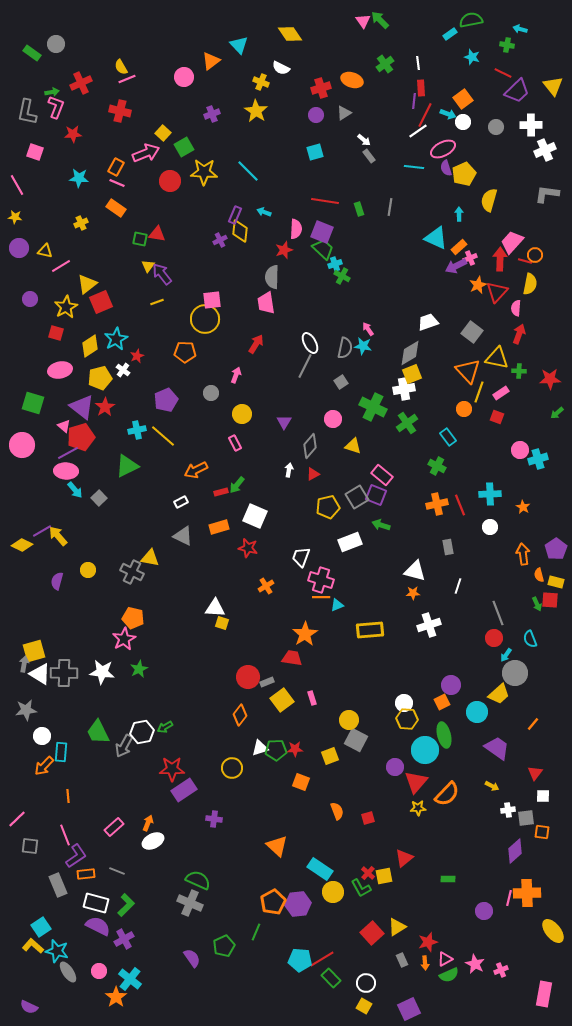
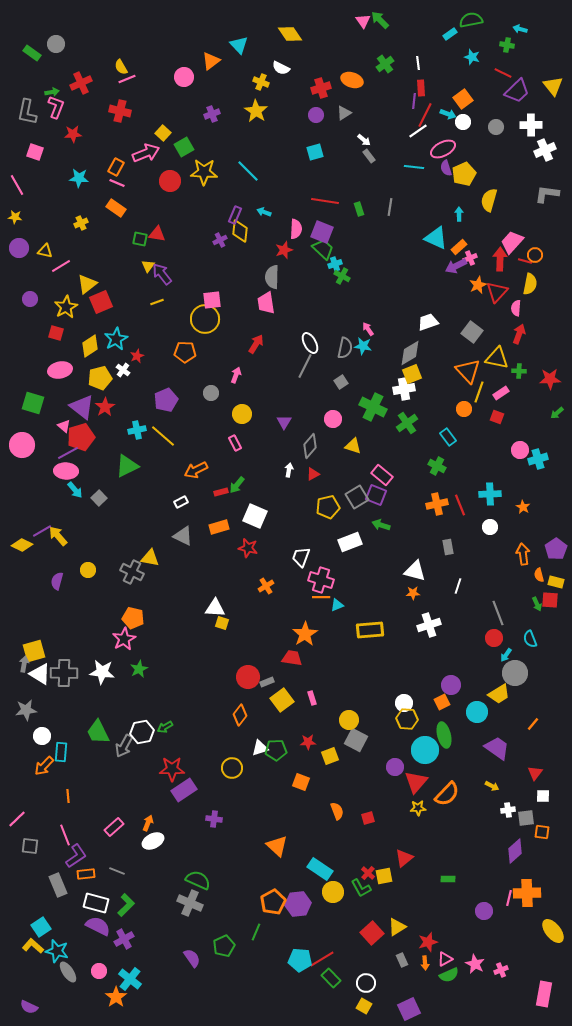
yellow trapezoid at (499, 694): rotated 10 degrees clockwise
red star at (295, 749): moved 13 px right, 7 px up
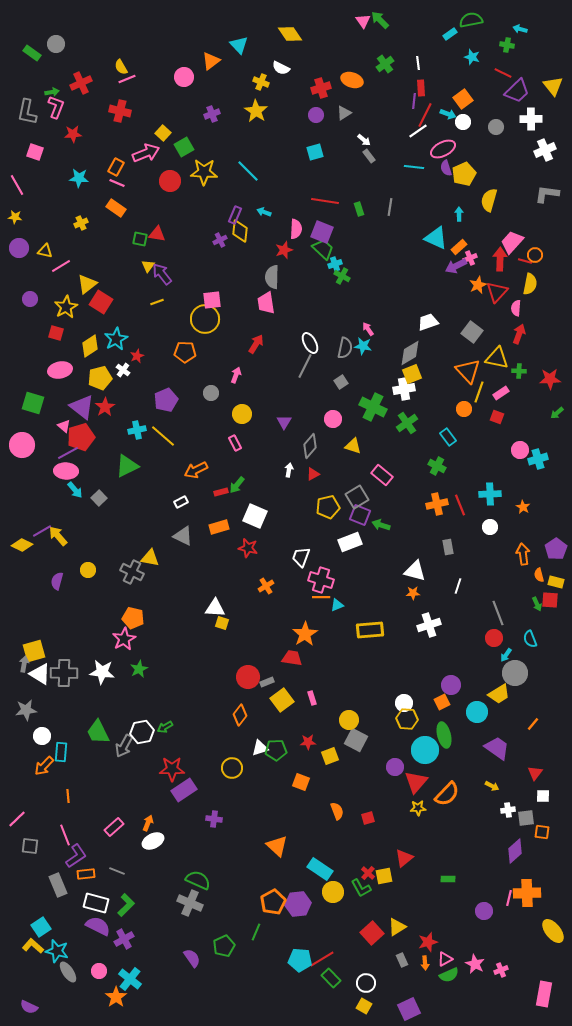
white cross at (531, 125): moved 6 px up
red square at (101, 302): rotated 35 degrees counterclockwise
purple square at (376, 495): moved 16 px left, 20 px down
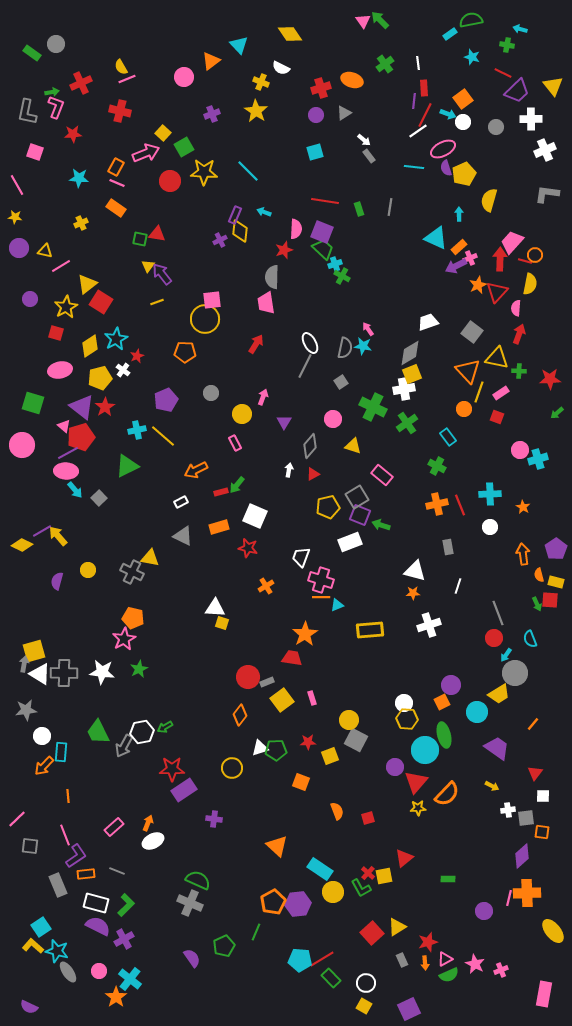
red rectangle at (421, 88): moved 3 px right
pink arrow at (236, 375): moved 27 px right, 22 px down
purple diamond at (515, 851): moved 7 px right, 5 px down
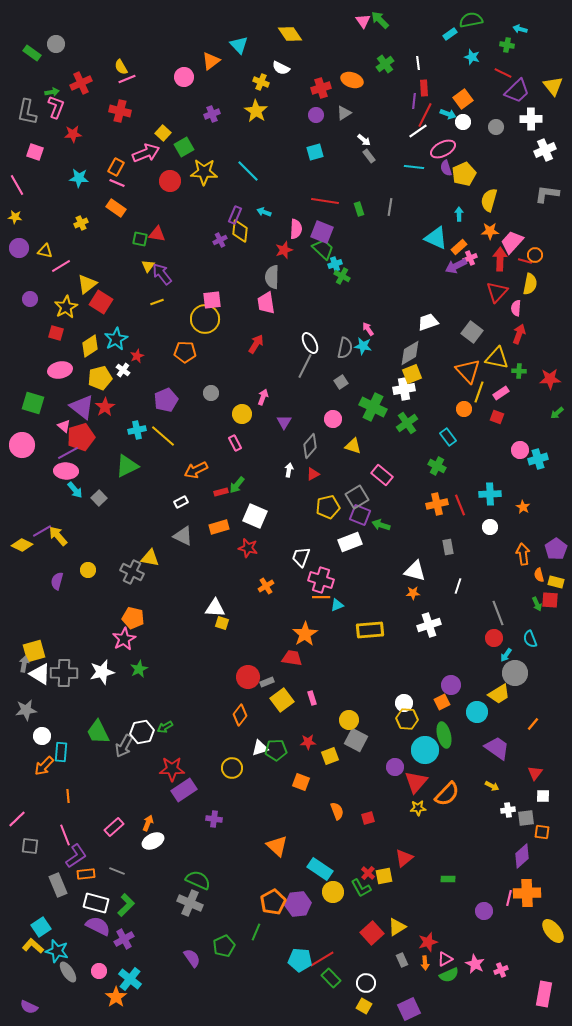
orange star at (478, 285): moved 12 px right, 54 px up; rotated 24 degrees clockwise
white star at (102, 672): rotated 20 degrees counterclockwise
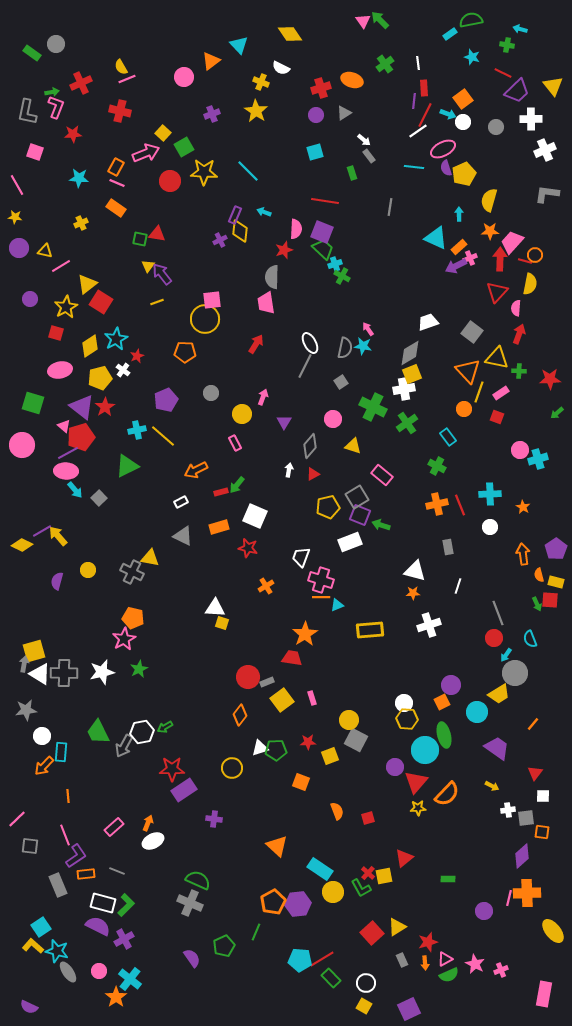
green rectangle at (359, 209): moved 7 px left, 36 px up
white rectangle at (96, 903): moved 7 px right
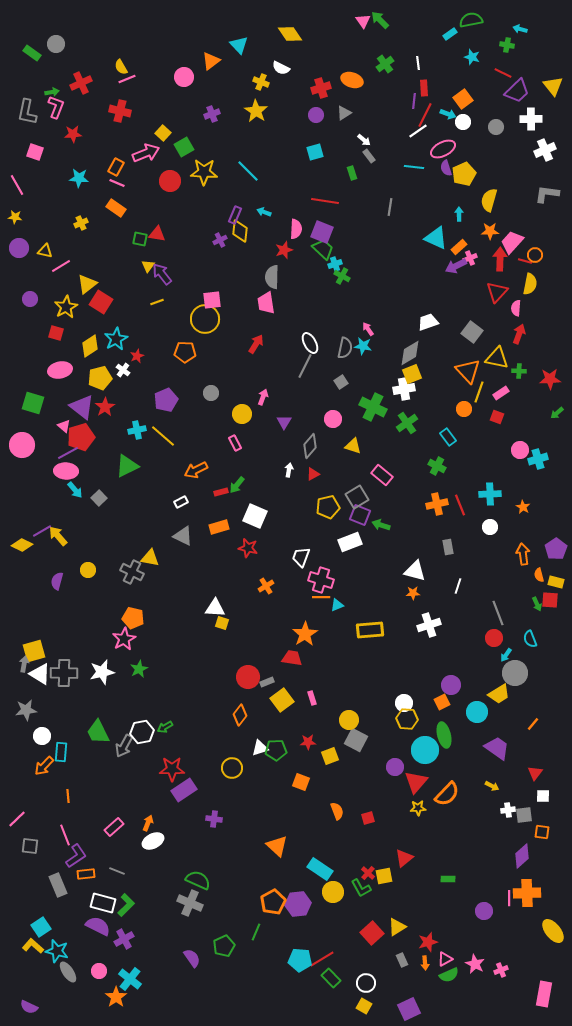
gray square at (526, 818): moved 2 px left, 3 px up
pink line at (509, 898): rotated 14 degrees counterclockwise
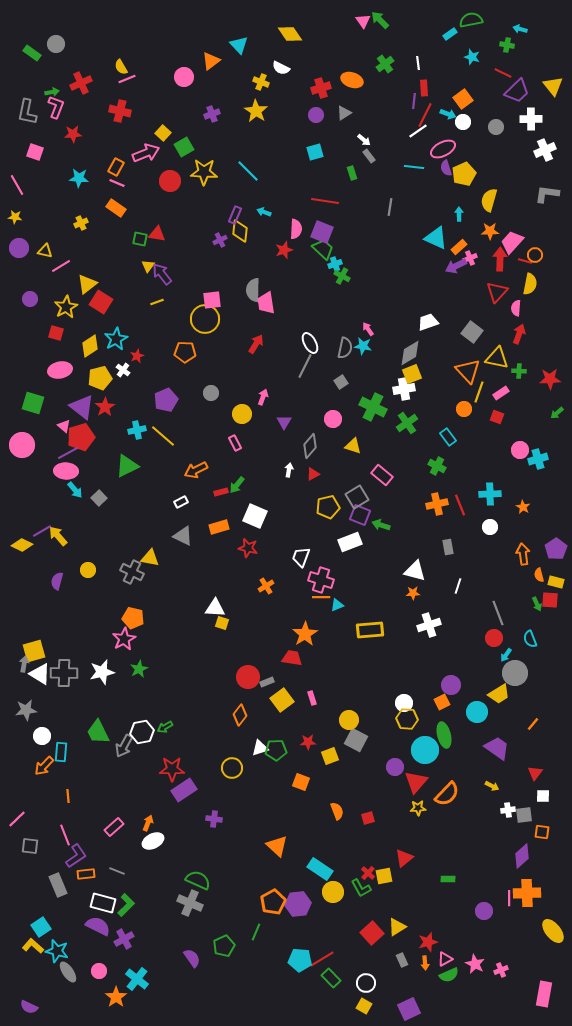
gray semicircle at (272, 277): moved 19 px left, 13 px down
cyan cross at (130, 979): moved 7 px right
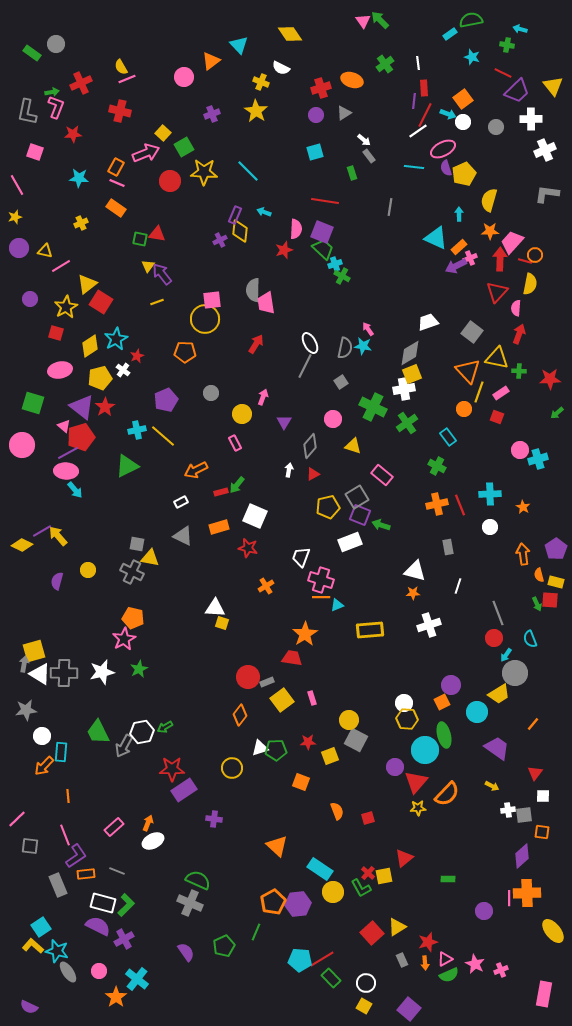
yellow star at (15, 217): rotated 24 degrees counterclockwise
gray square at (99, 498): moved 38 px right, 46 px down; rotated 35 degrees counterclockwise
purple semicircle at (192, 958): moved 6 px left, 6 px up
purple square at (409, 1009): rotated 25 degrees counterclockwise
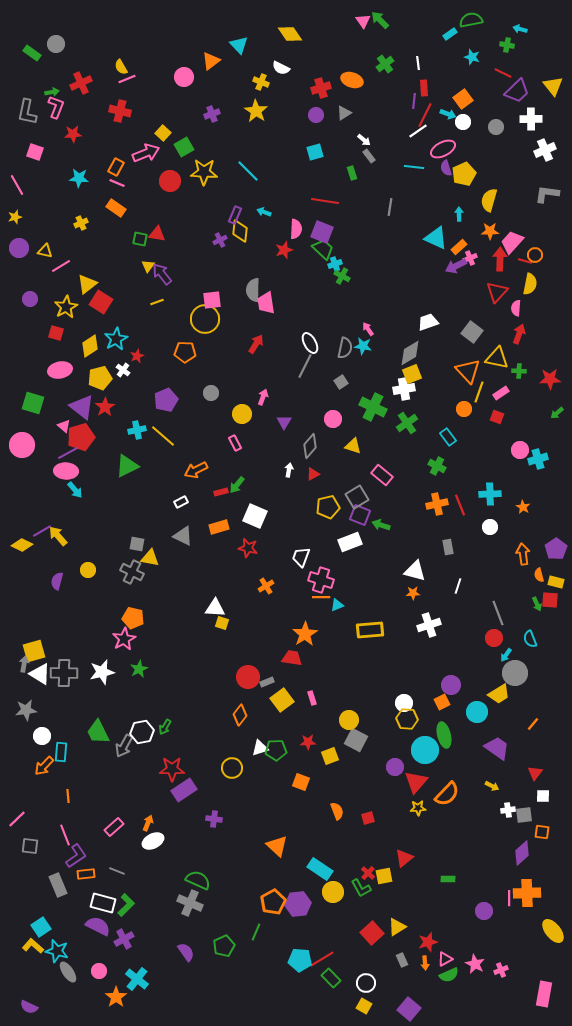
green arrow at (165, 727): rotated 28 degrees counterclockwise
purple diamond at (522, 856): moved 3 px up
